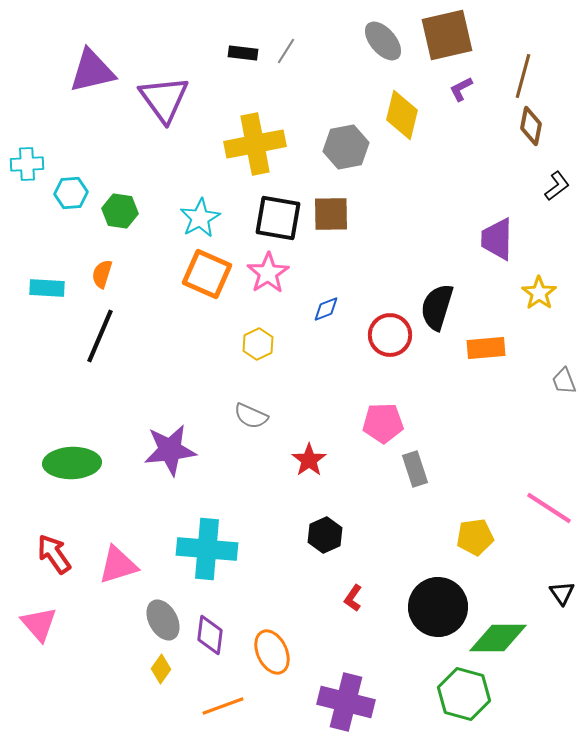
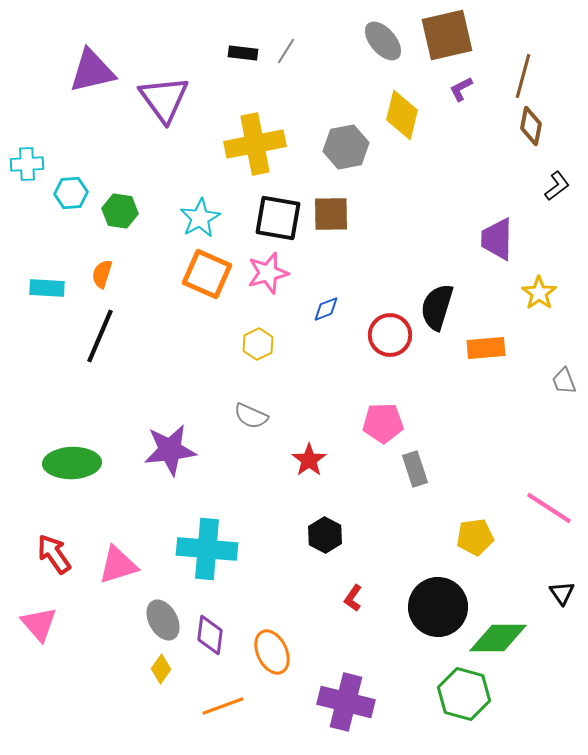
pink star at (268, 273): rotated 18 degrees clockwise
black hexagon at (325, 535): rotated 8 degrees counterclockwise
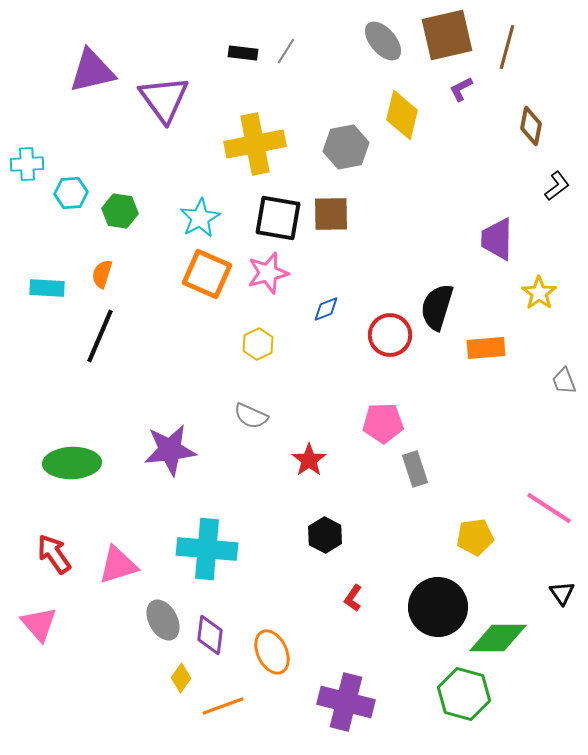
brown line at (523, 76): moved 16 px left, 29 px up
yellow diamond at (161, 669): moved 20 px right, 9 px down
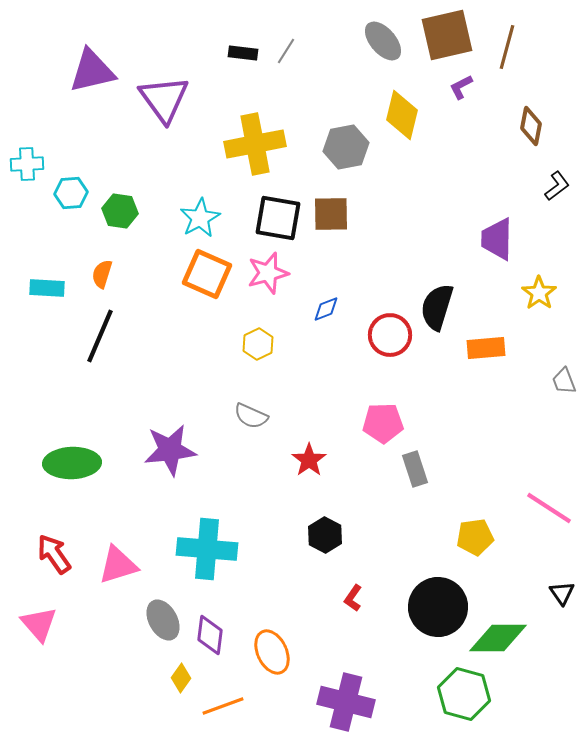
purple L-shape at (461, 89): moved 2 px up
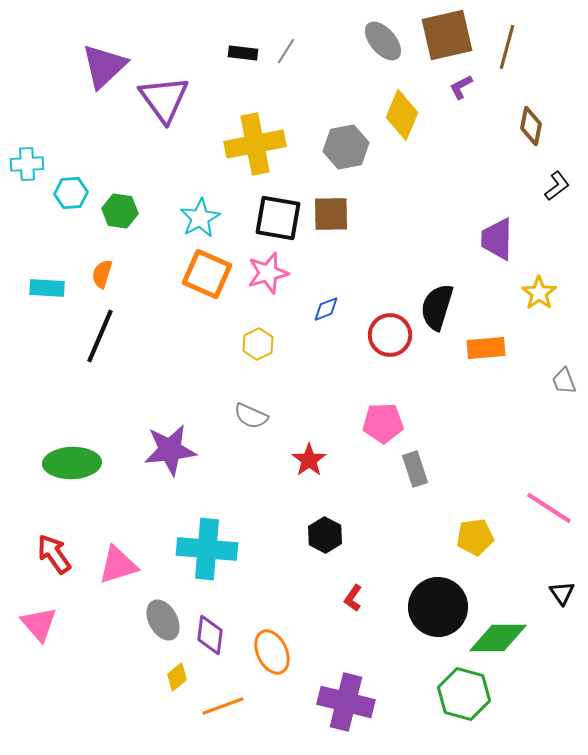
purple triangle at (92, 71): moved 12 px right, 5 px up; rotated 30 degrees counterclockwise
yellow diamond at (402, 115): rotated 9 degrees clockwise
yellow diamond at (181, 678): moved 4 px left, 1 px up; rotated 16 degrees clockwise
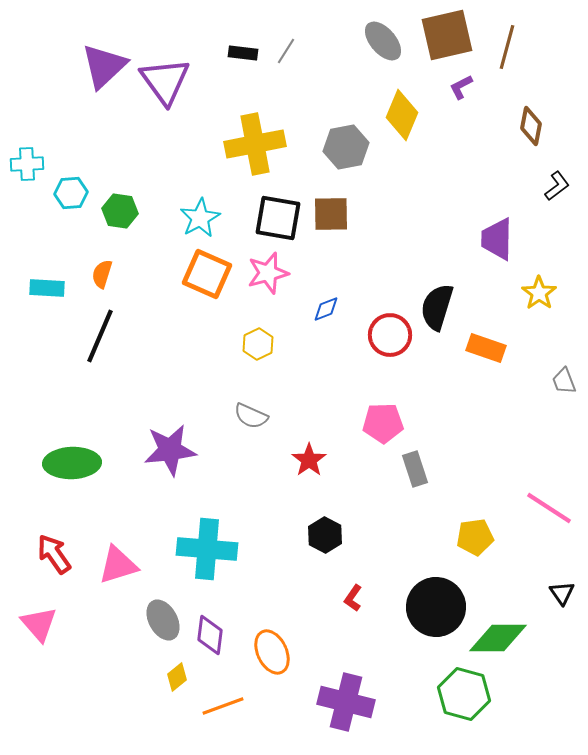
purple triangle at (164, 99): moved 1 px right, 18 px up
orange rectangle at (486, 348): rotated 24 degrees clockwise
black circle at (438, 607): moved 2 px left
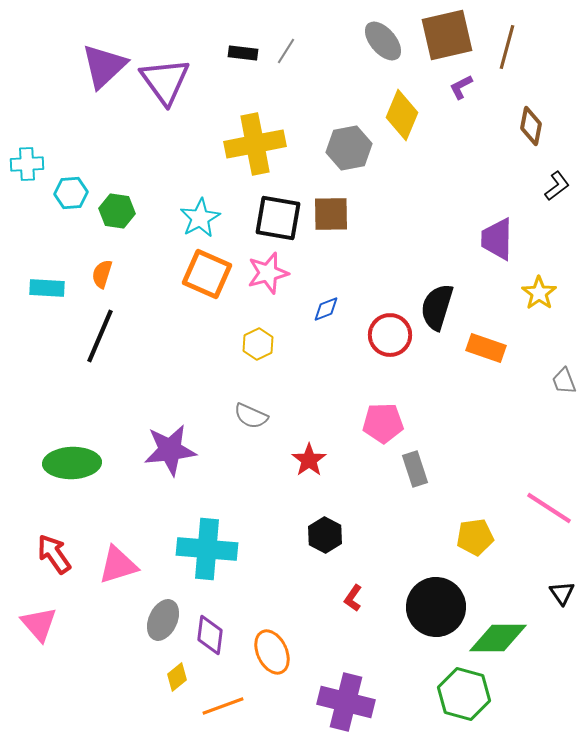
gray hexagon at (346, 147): moved 3 px right, 1 px down
green hexagon at (120, 211): moved 3 px left
gray ellipse at (163, 620): rotated 54 degrees clockwise
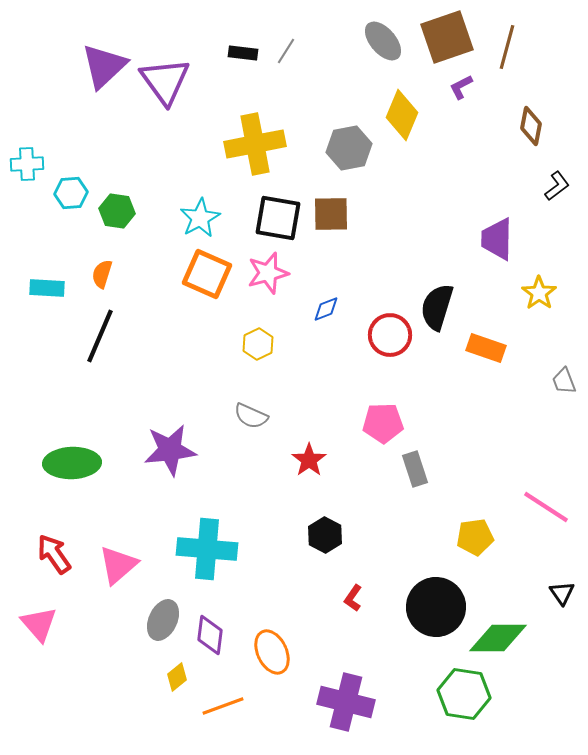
brown square at (447, 35): moved 2 px down; rotated 6 degrees counterclockwise
pink line at (549, 508): moved 3 px left, 1 px up
pink triangle at (118, 565): rotated 24 degrees counterclockwise
green hexagon at (464, 694): rotated 6 degrees counterclockwise
